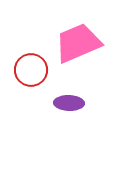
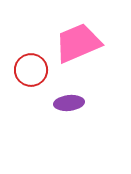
purple ellipse: rotated 8 degrees counterclockwise
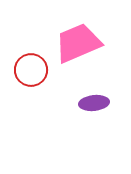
purple ellipse: moved 25 px right
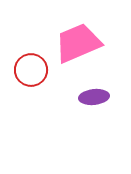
purple ellipse: moved 6 px up
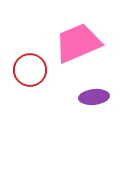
red circle: moved 1 px left
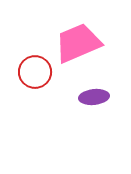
red circle: moved 5 px right, 2 px down
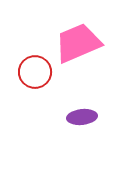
purple ellipse: moved 12 px left, 20 px down
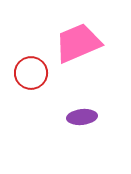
red circle: moved 4 px left, 1 px down
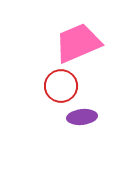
red circle: moved 30 px right, 13 px down
